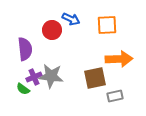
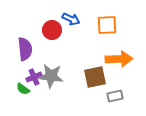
brown square: moved 1 px up
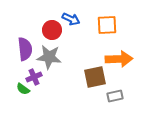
gray star: moved 2 px left, 19 px up
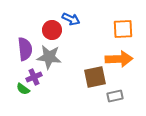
orange square: moved 16 px right, 4 px down
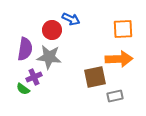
purple semicircle: rotated 15 degrees clockwise
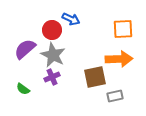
purple semicircle: rotated 140 degrees counterclockwise
gray star: moved 4 px right, 2 px up; rotated 20 degrees clockwise
purple cross: moved 18 px right
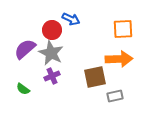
gray star: moved 2 px left, 2 px up
purple cross: moved 1 px up
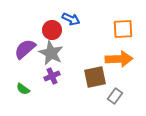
gray rectangle: rotated 42 degrees counterclockwise
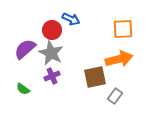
orange arrow: rotated 12 degrees counterclockwise
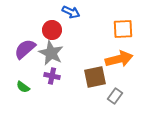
blue arrow: moved 7 px up
purple cross: rotated 35 degrees clockwise
green semicircle: moved 2 px up
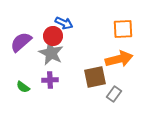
blue arrow: moved 7 px left, 11 px down
red circle: moved 1 px right, 6 px down
purple semicircle: moved 4 px left, 7 px up
purple cross: moved 2 px left, 4 px down; rotated 14 degrees counterclockwise
gray rectangle: moved 1 px left, 2 px up
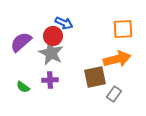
orange arrow: moved 2 px left
